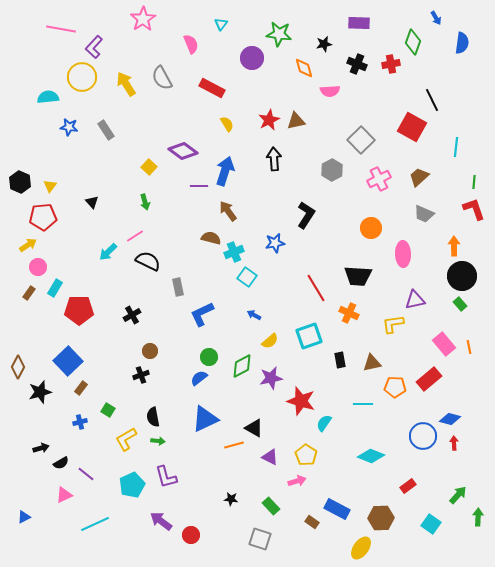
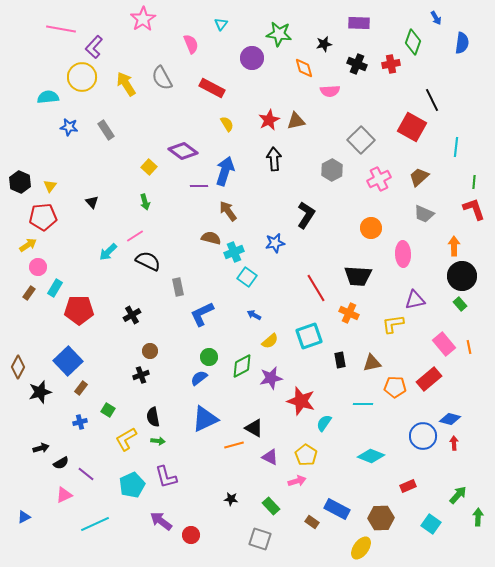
red rectangle at (408, 486): rotated 14 degrees clockwise
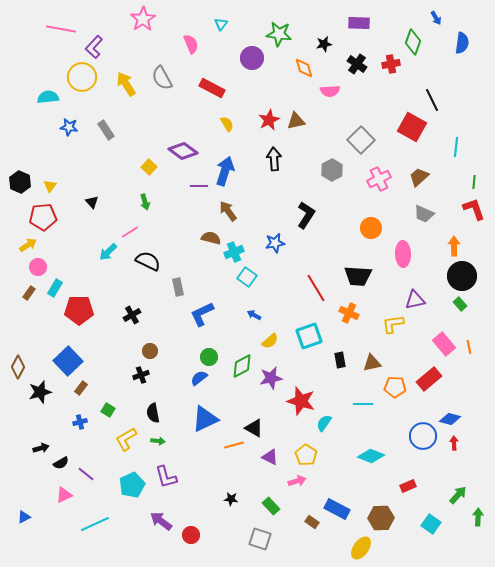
black cross at (357, 64): rotated 12 degrees clockwise
pink line at (135, 236): moved 5 px left, 4 px up
black semicircle at (153, 417): moved 4 px up
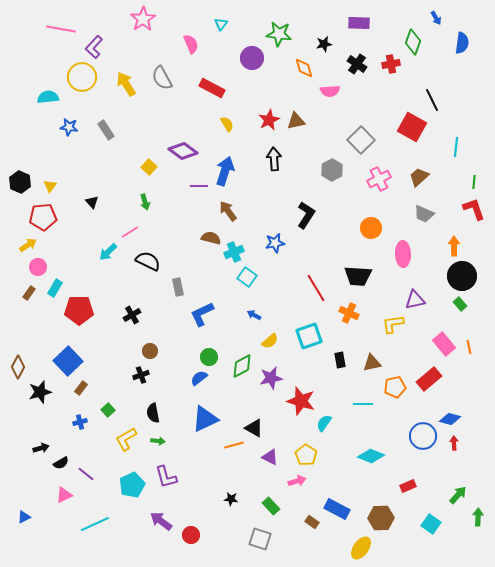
orange pentagon at (395, 387): rotated 15 degrees counterclockwise
green square at (108, 410): rotated 16 degrees clockwise
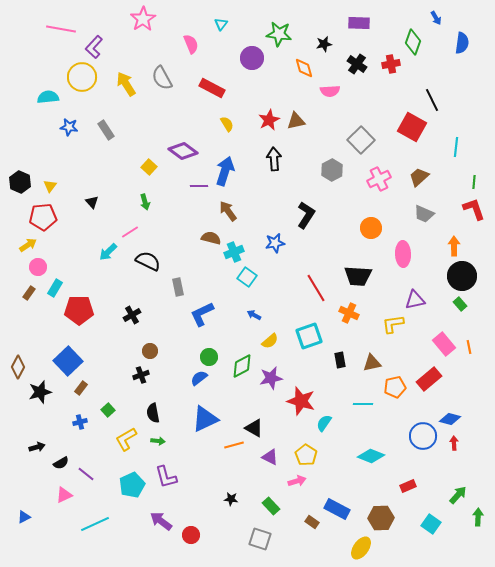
black arrow at (41, 448): moved 4 px left, 1 px up
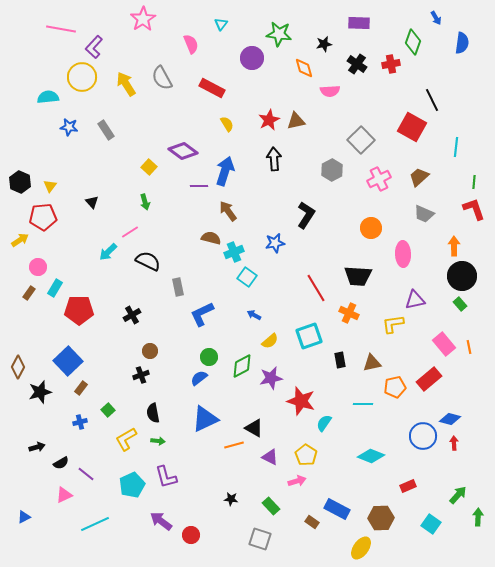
yellow arrow at (28, 245): moved 8 px left, 5 px up
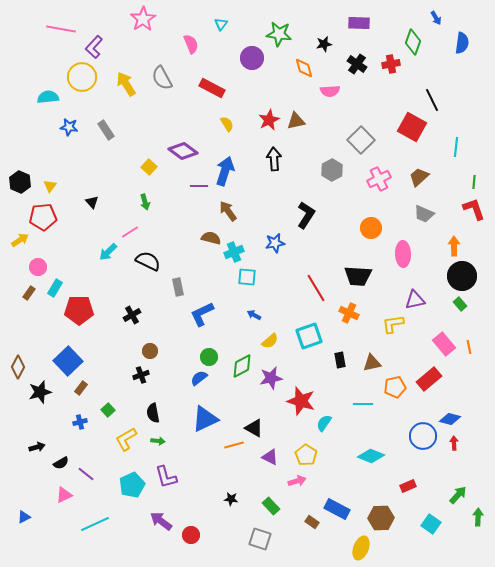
cyan square at (247, 277): rotated 30 degrees counterclockwise
yellow ellipse at (361, 548): rotated 15 degrees counterclockwise
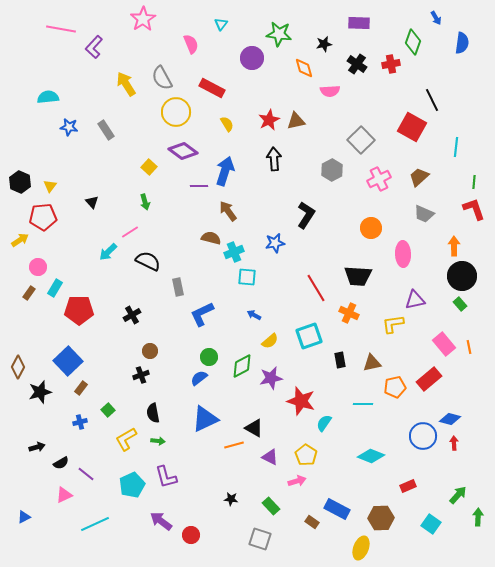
yellow circle at (82, 77): moved 94 px right, 35 px down
